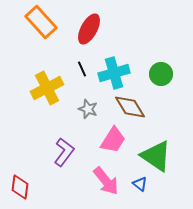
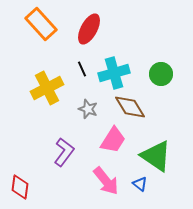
orange rectangle: moved 2 px down
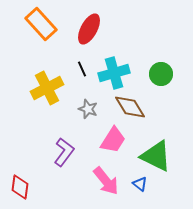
green triangle: rotated 8 degrees counterclockwise
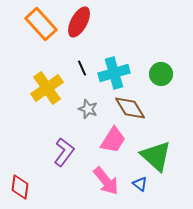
red ellipse: moved 10 px left, 7 px up
black line: moved 1 px up
yellow cross: rotated 8 degrees counterclockwise
brown diamond: moved 1 px down
green triangle: rotated 16 degrees clockwise
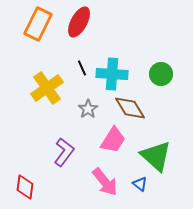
orange rectangle: moved 3 px left; rotated 68 degrees clockwise
cyan cross: moved 2 px left, 1 px down; rotated 20 degrees clockwise
gray star: rotated 18 degrees clockwise
pink arrow: moved 1 px left, 1 px down
red diamond: moved 5 px right
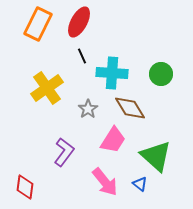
black line: moved 12 px up
cyan cross: moved 1 px up
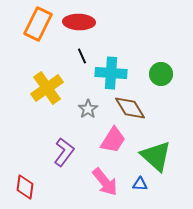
red ellipse: rotated 64 degrees clockwise
cyan cross: moved 1 px left
blue triangle: rotated 35 degrees counterclockwise
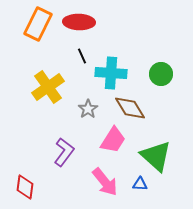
yellow cross: moved 1 px right, 1 px up
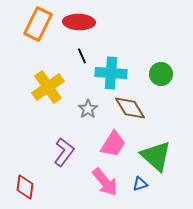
pink trapezoid: moved 4 px down
blue triangle: rotated 21 degrees counterclockwise
